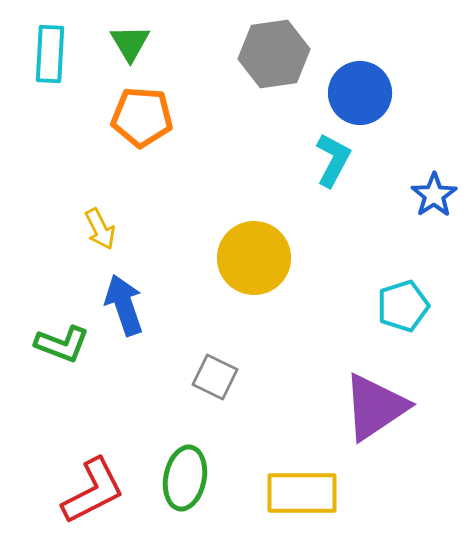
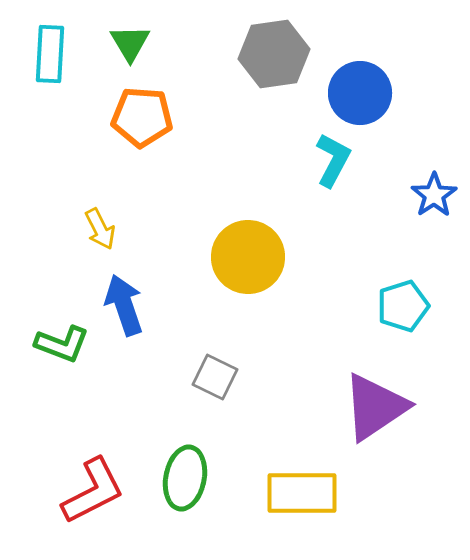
yellow circle: moved 6 px left, 1 px up
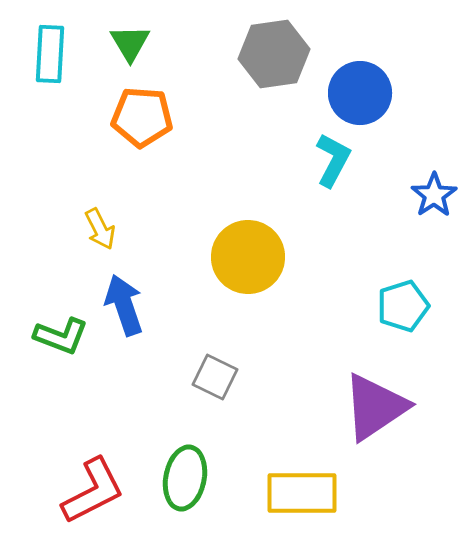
green L-shape: moved 1 px left, 8 px up
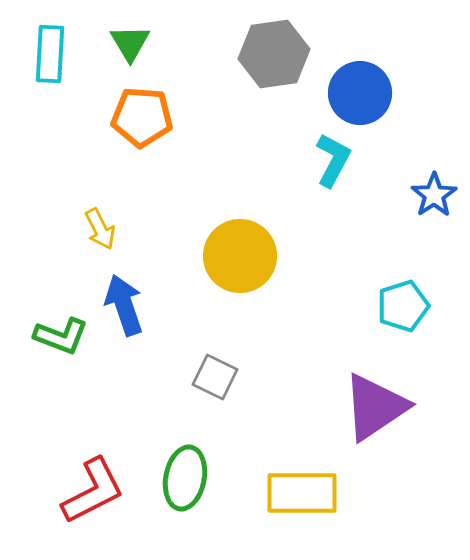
yellow circle: moved 8 px left, 1 px up
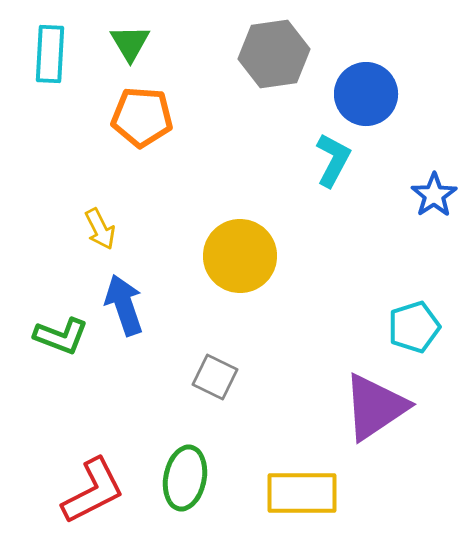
blue circle: moved 6 px right, 1 px down
cyan pentagon: moved 11 px right, 21 px down
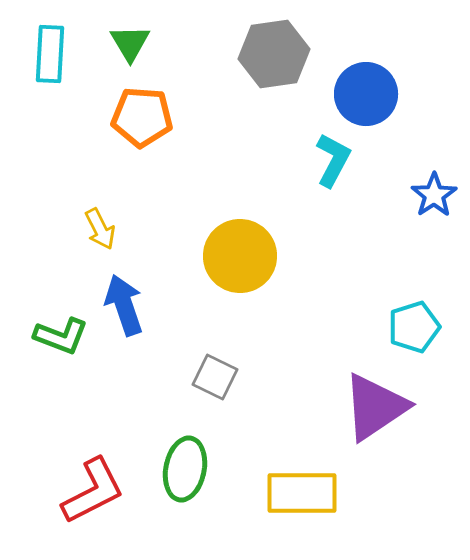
green ellipse: moved 9 px up
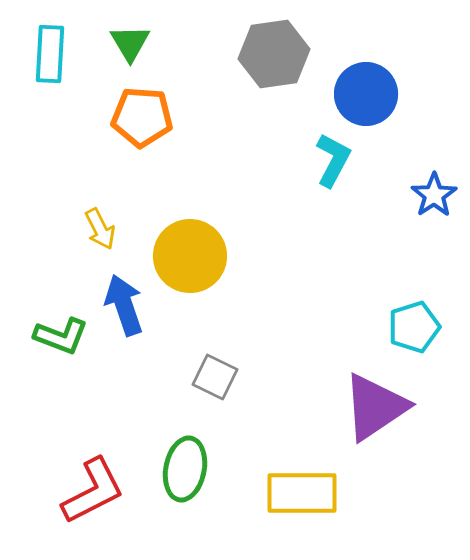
yellow circle: moved 50 px left
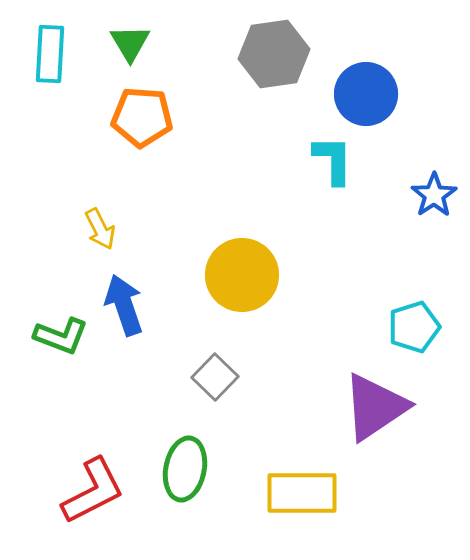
cyan L-shape: rotated 28 degrees counterclockwise
yellow circle: moved 52 px right, 19 px down
gray square: rotated 18 degrees clockwise
